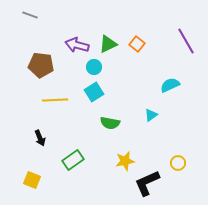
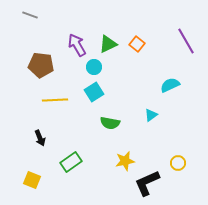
purple arrow: rotated 45 degrees clockwise
green rectangle: moved 2 px left, 2 px down
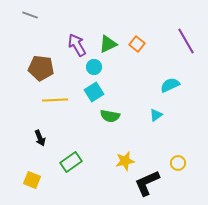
brown pentagon: moved 3 px down
cyan triangle: moved 5 px right
green semicircle: moved 7 px up
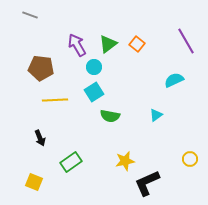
green triangle: rotated 12 degrees counterclockwise
cyan semicircle: moved 4 px right, 5 px up
yellow circle: moved 12 px right, 4 px up
yellow square: moved 2 px right, 2 px down
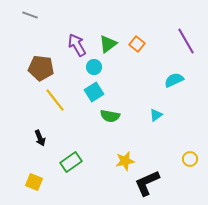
yellow line: rotated 55 degrees clockwise
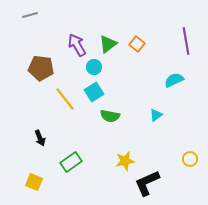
gray line: rotated 35 degrees counterclockwise
purple line: rotated 20 degrees clockwise
yellow line: moved 10 px right, 1 px up
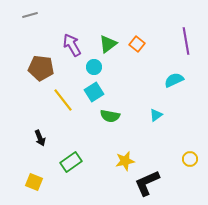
purple arrow: moved 5 px left
yellow line: moved 2 px left, 1 px down
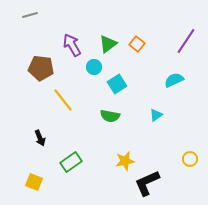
purple line: rotated 44 degrees clockwise
cyan square: moved 23 px right, 8 px up
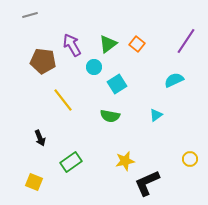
brown pentagon: moved 2 px right, 7 px up
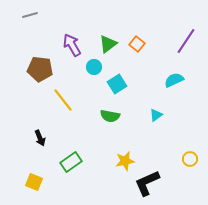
brown pentagon: moved 3 px left, 8 px down
